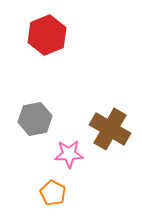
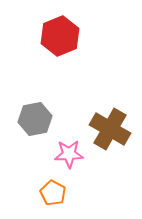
red hexagon: moved 13 px right, 1 px down
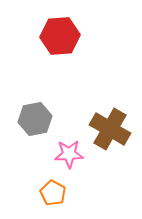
red hexagon: rotated 18 degrees clockwise
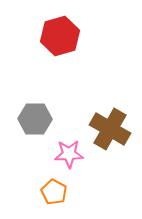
red hexagon: rotated 12 degrees counterclockwise
gray hexagon: rotated 12 degrees clockwise
orange pentagon: moved 1 px right, 1 px up
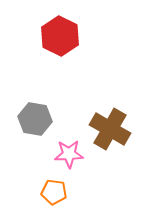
red hexagon: rotated 18 degrees counterclockwise
gray hexagon: rotated 8 degrees clockwise
orange pentagon: rotated 20 degrees counterclockwise
